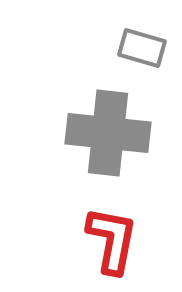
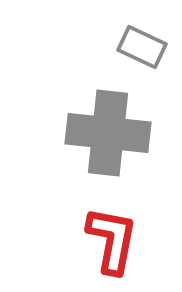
gray rectangle: moved 1 px up; rotated 9 degrees clockwise
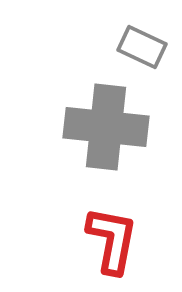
gray cross: moved 2 px left, 6 px up
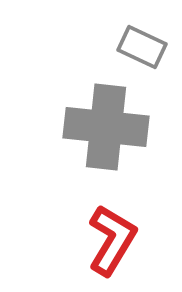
red L-shape: rotated 20 degrees clockwise
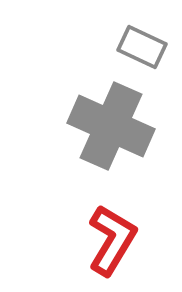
gray cross: moved 5 px right, 1 px up; rotated 18 degrees clockwise
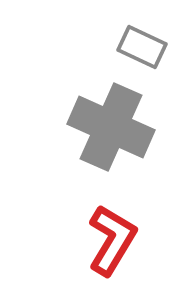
gray cross: moved 1 px down
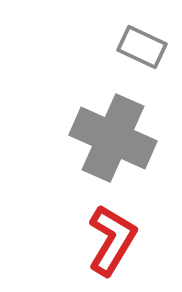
gray cross: moved 2 px right, 11 px down
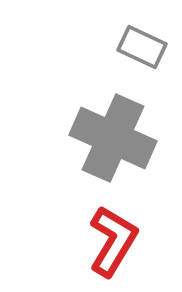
red L-shape: moved 1 px right, 1 px down
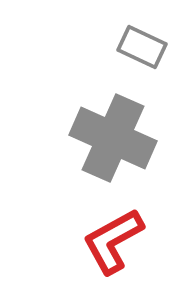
red L-shape: rotated 150 degrees counterclockwise
